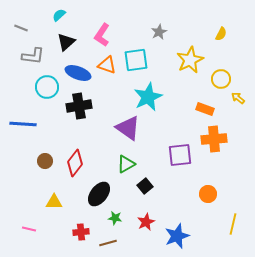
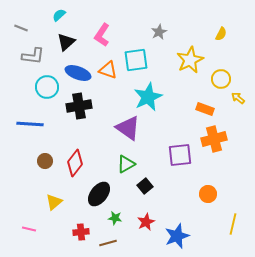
orange triangle: moved 1 px right, 5 px down
blue line: moved 7 px right
orange cross: rotated 10 degrees counterclockwise
yellow triangle: rotated 42 degrees counterclockwise
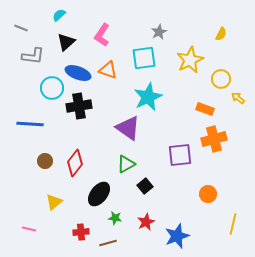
cyan square: moved 8 px right, 2 px up
cyan circle: moved 5 px right, 1 px down
